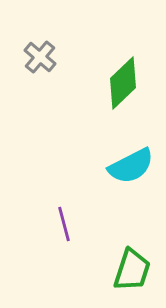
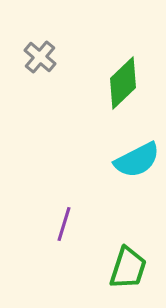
cyan semicircle: moved 6 px right, 6 px up
purple line: rotated 32 degrees clockwise
green trapezoid: moved 4 px left, 2 px up
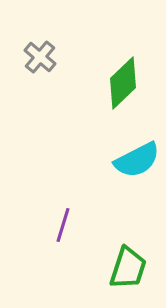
purple line: moved 1 px left, 1 px down
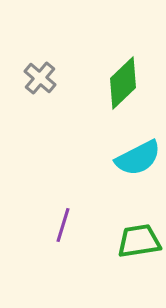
gray cross: moved 21 px down
cyan semicircle: moved 1 px right, 2 px up
green trapezoid: moved 11 px right, 27 px up; rotated 117 degrees counterclockwise
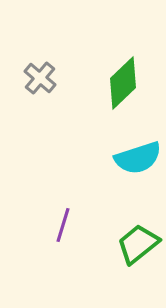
cyan semicircle: rotated 9 degrees clockwise
green trapezoid: moved 1 px left, 3 px down; rotated 30 degrees counterclockwise
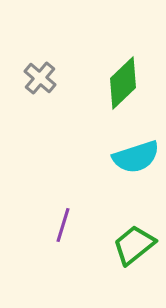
cyan semicircle: moved 2 px left, 1 px up
green trapezoid: moved 4 px left, 1 px down
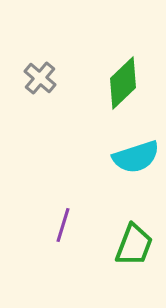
green trapezoid: rotated 150 degrees clockwise
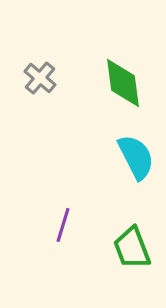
green diamond: rotated 54 degrees counterclockwise
cyan semicircle: rotated 99 degrees counterclockwise
green trapezoid: moved 2 px left, 3 px down; rotated 138 degrees clockwise
